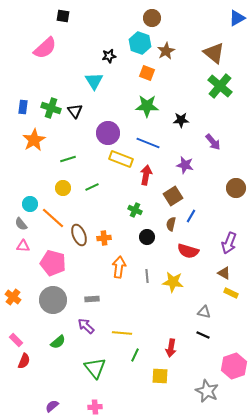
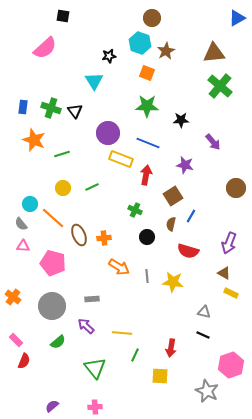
brown triangle at (214, 53): rotated 45 degrees counterclockwise
orange star at (34, 140): rotated 20 degrees counterclockwise
green line at (68, 159): moved 6 px left, 5 px up
orange arrow at (119, 267): rotated 115 degrees clockwise
gray circle at (53, 300): moved 1 px left, 6 px down
pink hexagon at (234, 366): moved 3 px left, 1 px up
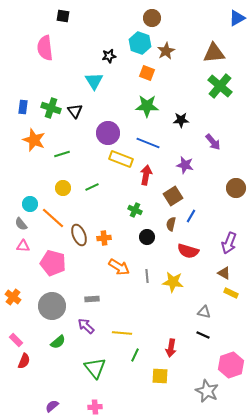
pink semicircle at (45, 48): rotated 125 degrees clockwise
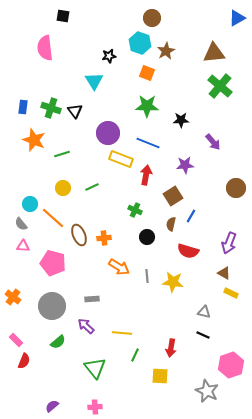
purple star at (185, 165): rotated 18 degrees counterclockwise
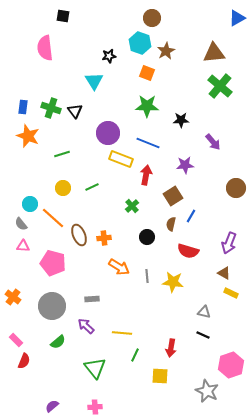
orange star at (34, 140): moved 6 px left, 4 px up
green cross at (135, 210): moved 3 px left, 4 px up; rotated 24 degrees clockwise
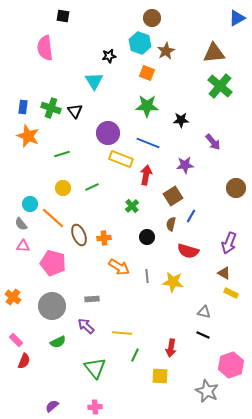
green semicircle at (58, 342): rotated 14 degrees clockwise
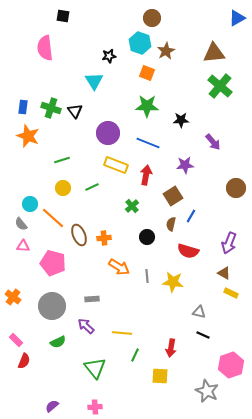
green line at (62, 154): moved 6 px down
yellow rectangle at (121, 159): moved 5 px left, 6 px down
gray triangle at (204, 312): moved 5 px left
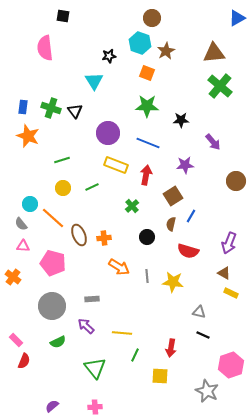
brown circle at (236, 188): moved 7 px up
orange cross at (13, 297): moved 20 px up
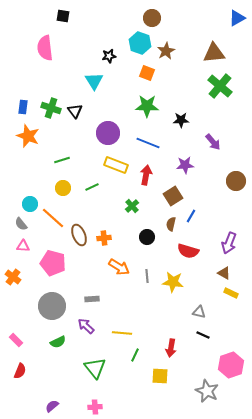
red semicircle at (24, 361): moved 4 px left, 10 px down
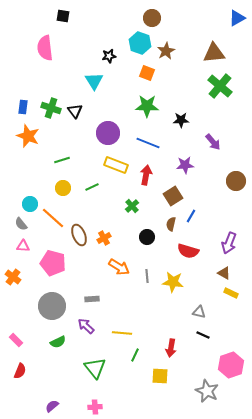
orange cross at (104, 238): rotated 24 degrees counterclockwise
